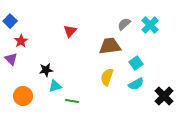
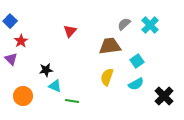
cyan square: moved 1 px right, 2 px up
cyan triangle: rotated 40 degrees clockwise
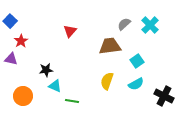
purple triangle: rotated 32 degrees counterclockwise
yellow semicircle: moved 4 px down
black cross: rotated 18 degrees counterclockwise
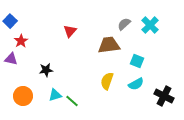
brown trapezoid: moved 1 px left, 1 px up
cyan square: rotated 32 degrees counterclockwise
cyan triangle: moved 9 px down; rotated 40 degrees counterclockwise
green line: rotated 32 degrees clockwise
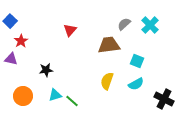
red triangle: moved 1 px up
black cross: moved 3 px down
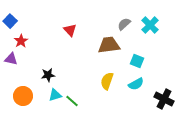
red triangle: rotated 24 degrees counterclockwise
black star: moved 2 px right, 5 px down
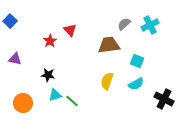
cyan cross: rotated 18 degrees clockwise
red star: moved 29 px right
purple triangle: moved 4 px right
black star: rotated 16 degrees clockwise
orange circle: moved 7 px down
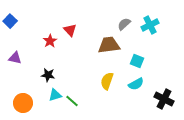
purple triangle: moved 1 px up
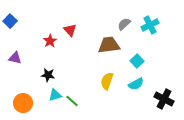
cyan square: rotated 24 degrees clockwise
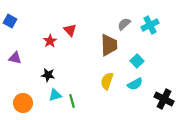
blue square: rotated 16 degrees counterclockwise
brown trapezoid: rotated 95 degrees clockwise
cyan semicircle: moved 1 px left
green line: rotated 32 degrees clockwise
